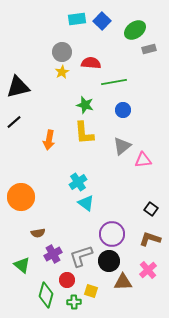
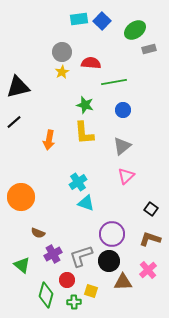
cyan rectangle: moved 2 px right
pink triangle: moved 17 px left, 16 px down; rotated 36 degrees counterclockwise
cyan triangle: rotated 18 degrees counterclockwise
brown semicircle: rotated 32 degrees clockwise
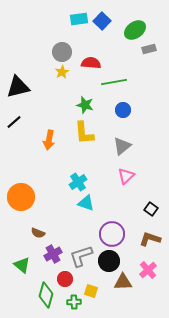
red circle: moved 2 px left, 1 px up
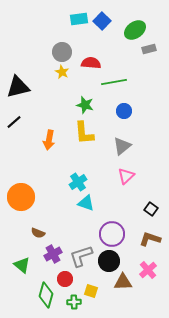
yellow star: rotated 16 degrees counterclockwise
blue circle: moved 1 px right, 1 px down
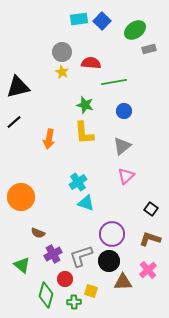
orange arrow: moved 1 px up
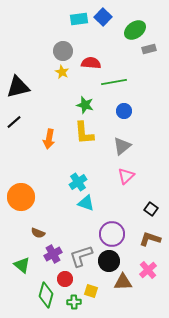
blue square: moved 1 px right, 4 px up
gray circle: moved 1 px right, 1 px up
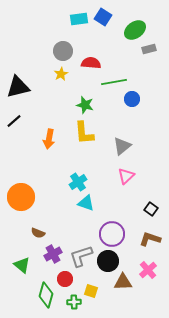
blue square: rotated 12 degrees counterclockwise
yellow star: moved 1 px left, 2 px down; rotated 16 degrees clockwise
blue circle: moved 8 px right, 12 px up
black line: moved 1 px up
black circle: moved 1 px left
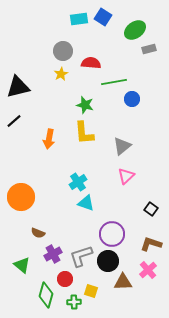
brown L-shape: moved 1 px right, 5 px down
